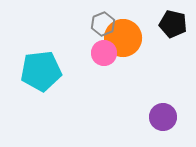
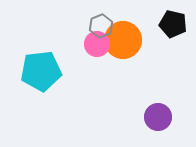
gray hexagon: moved 2 px left, 2 px down
orange circle: moved 2 px down
pink circle: moved 7 px left, 9 px up
purple circle: moved 5 px left
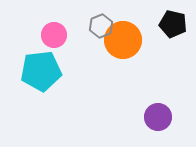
pink circle: moved 43 px left, 9 px up
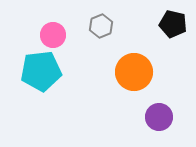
pink circle: moved 1 px left
orange circle: moved 11 px right, 32 px down
purple circle: moved 1 px right
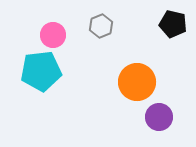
orange circle: moved 3 px right, 10 px down
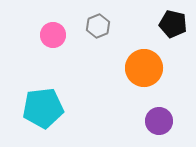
gray hexagon: moved 3 px left
cyan pentagon: moved 2 px right, 37 px down
orange circle: moved 7 px right, 14 px up
purple circle: moved 4 px down
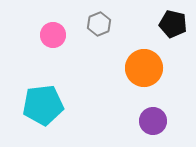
gray hexagon: moved 1 px right, 2 px up
cyan pentagon: moved 3 px up
purple circle: moved 6 px left
